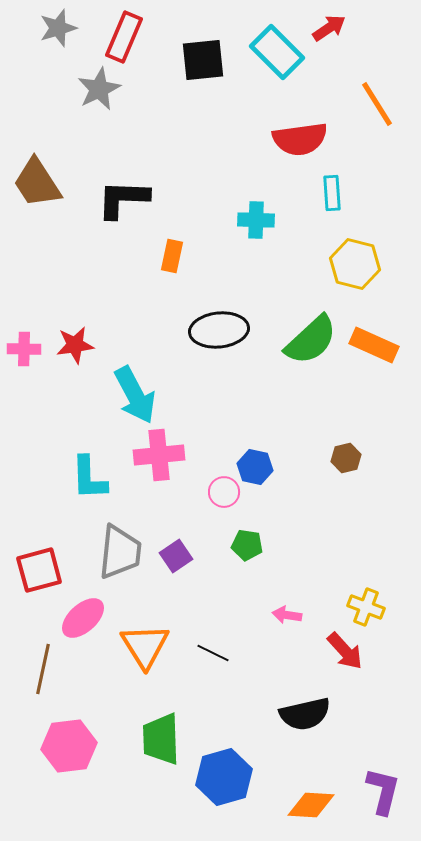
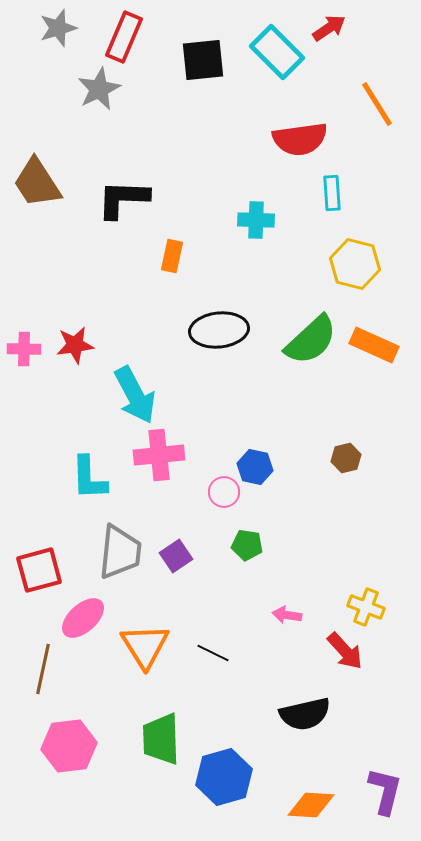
purple L-shape at (383, 791): moved 2 px right
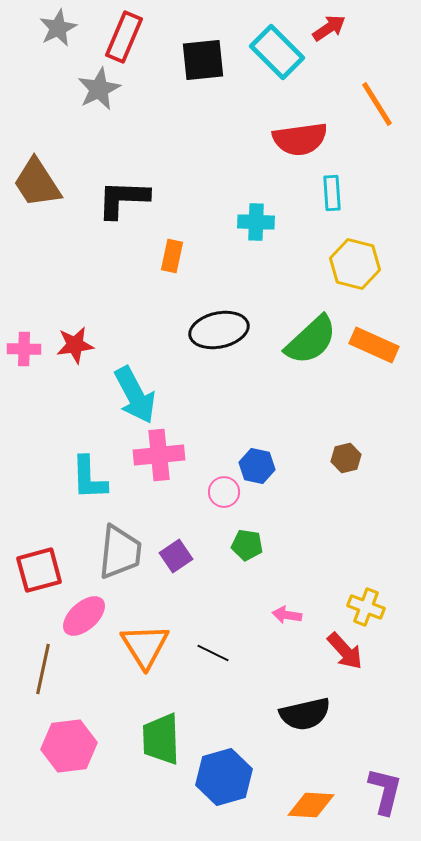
gray star at (58, 28): rotated 9 degrees counterclockwise
cyan cross at (256, 220): moved 2 px down
black ellipse at (219, 330): rotated 6 degrees counterclockwise
blue hexagon at (255, 467): moved 2 px right, 1 px up
pink ellipse at (83, 618): moved 1 px right, 2 px up
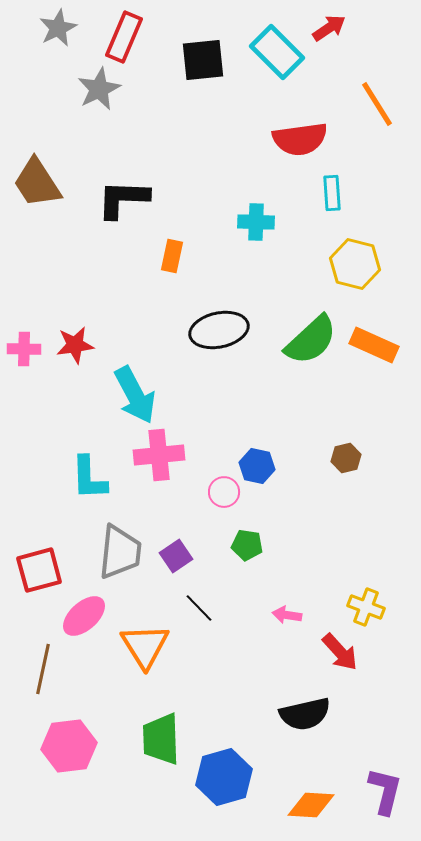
red arrow at (345, 651): moved 5 px left, 1 px down
black line at (213, 653): moved 14 px left, 45 px up; rotated 20 degrees clockwise
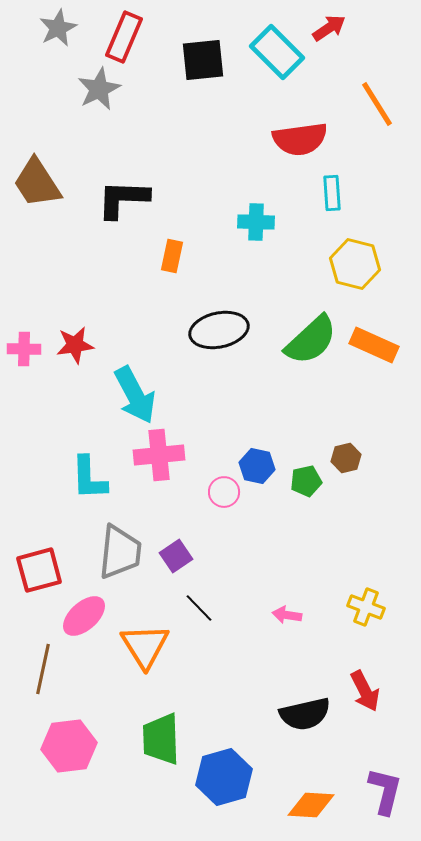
green pentagon at (247, 545): moved 59 px right, 64 px up; rotated 20 degrees counterclockwise
red arrow at (340, 652): moved 25 px right, 39 px down; rotated 15 degrees clockwise
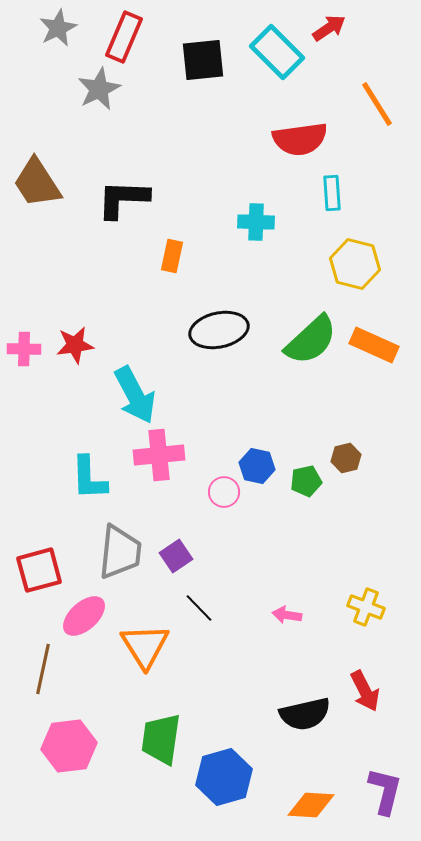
green trapezoid at (161, 739): rotated 10 degrees clockwise
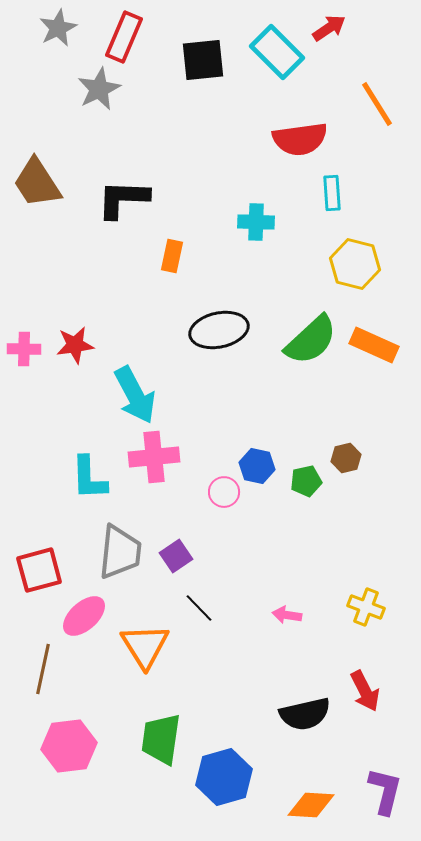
pink cross at (159, 455): moved 5 px left, 2 px down
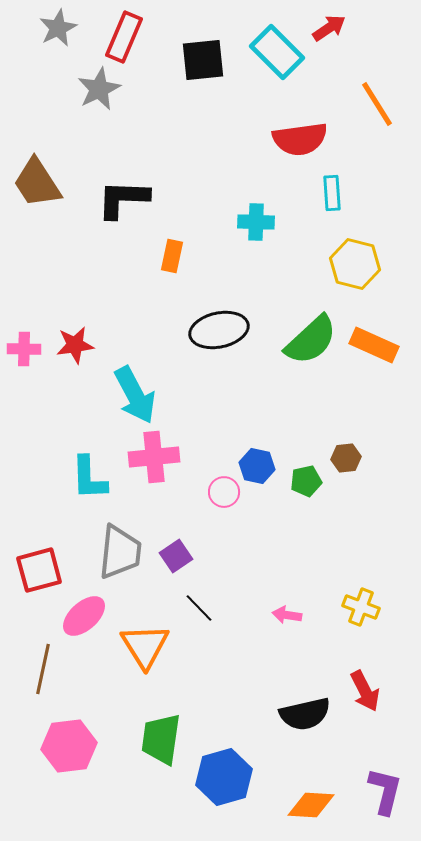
brown hexagon at (346, 458): rotated 8 degrees clockwise
yellow cross at (366, 607): moved 5 px left
